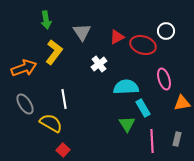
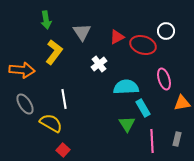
orange arrow: moved 2 px left, 2 px down; rotated 25 degrees clockwise
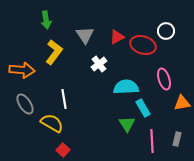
gray triangle: moved 3 px right, 3 px down
yellow semicircle: moved 1 px right
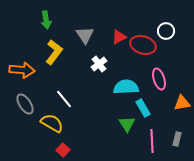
red triangle: moved 2 px right
pink ellipse: moved 5 px left
white line: rotated 30 degrees counterclockwise
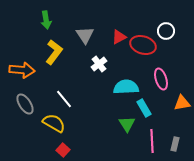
pink ellipse: moved 2 px right
cyan rectangle: moved 1 px right
yellow semicircle: moved 2 px right
gray rectangle: moved 2 px left, 5 px down
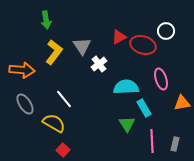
gray triangle: moved 3 px left, 11 px down
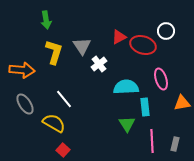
yellow L-shape: rotated 20 degrees counterclockwise
cyan rectangle: moved 1 px right, 1 px up; rotated 24 degrees clockwise
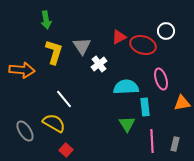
gray ellipse: moved 27 px down
red square: moved 3 px right
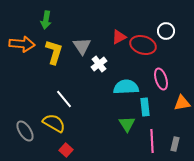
green arrow: rotated 18 degrees clockwise
orange arrow: moved 26 px up
